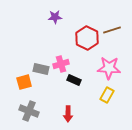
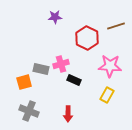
brown line: moved 4 px right, 4 px up
pink star: moved 1 px right, 2 px up
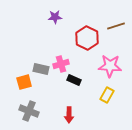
red arrow: moved 1 px right, 1 px down
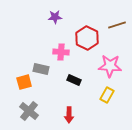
brown line: moved 1 px right, 1 px up
pink cross: moved 12 px up; rotated 21 degrees clockwise
gray cross: rotated 18 degrees clockwise
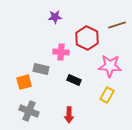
gray cross: rotated 18 degrees counterclockwise
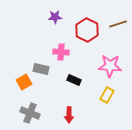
brown line: moved 1 px right, 1 px up
red hexagon: moved 8 px up
orange square: rotated 14 degrees counterclockwise
gray cross: moved 1 px right, 2 px down
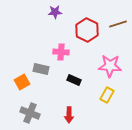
purple star: moved 5 px up
orange square: moved 2 px left
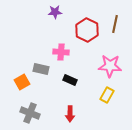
brown line: moved 3 px left; rotated 60 degrees counterclockwise
black rectangle: moved 4 px left
red arrow: moved 1 px right, 1 px up
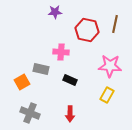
red hexagon: rotated 15 degrees counterclockwise
